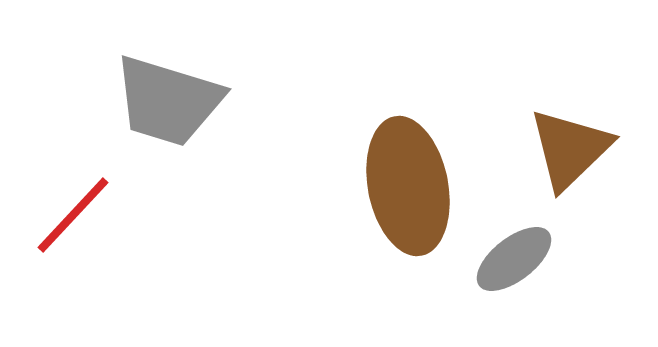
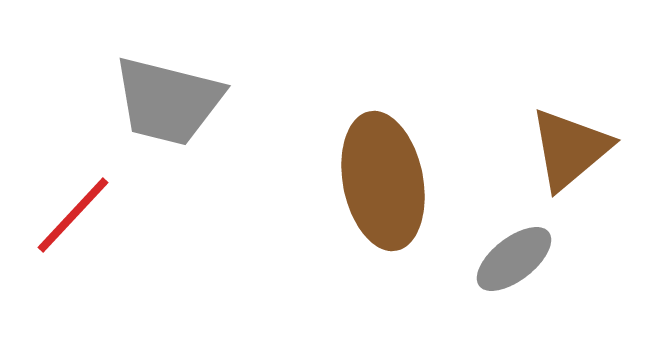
gray trapezoid: rotated 3 degrees counterclockwise
brown triangle: rotated 4 degrees clockwise
brown ellipse: moved 25 px left, 5 px up
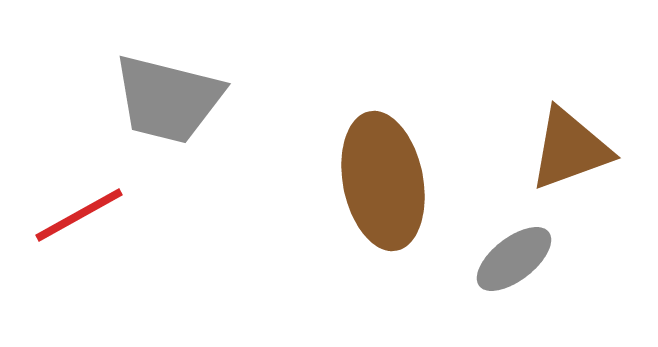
gray trapezoid: moved 2 px up
brown triangle: rotated 20 degrees clockwise
red line: moved 6 px right; rotated 18 degrees clockwise
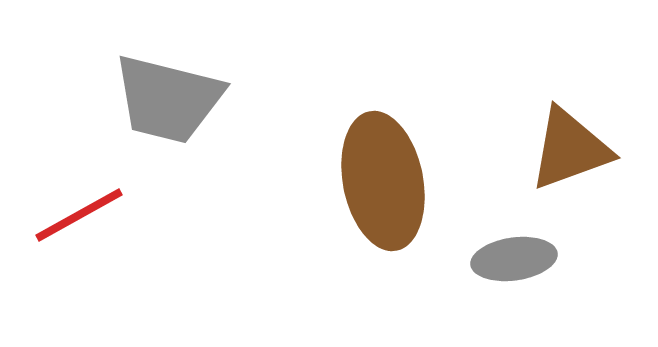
gray ellipse: rotated 30 degrees clockwise
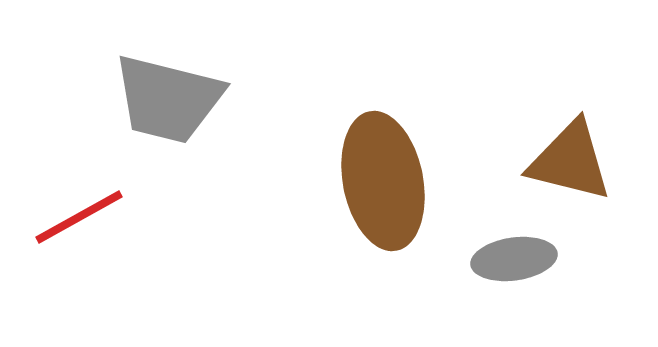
brown triangle: moved 12 px down; rotated 34 degrees clockwise
red line: moved 2 px down
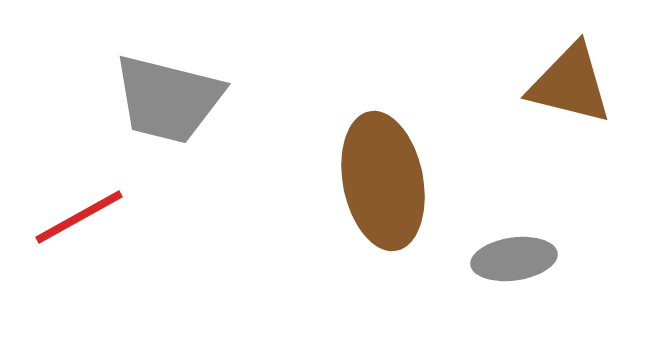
brown triangle: moved 77 px up
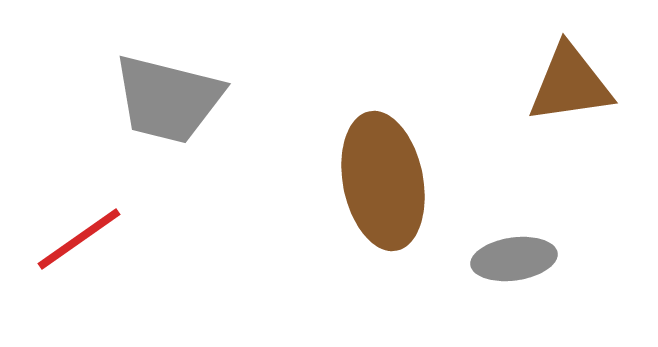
brown triangle: rotated 22 degrees counterclockwise
red line: moved 22 px down; rotated 6 degrees counterclockwise
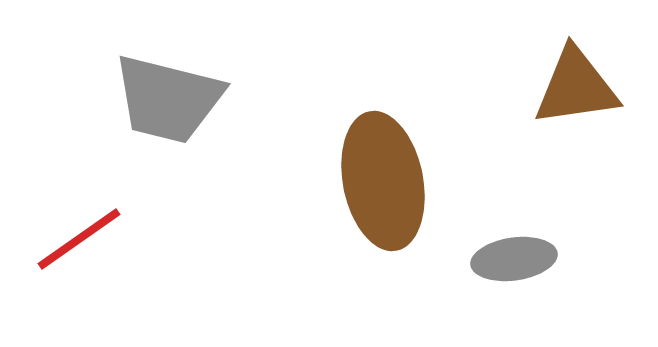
brown triangle: moved 6 px right, 3 px down
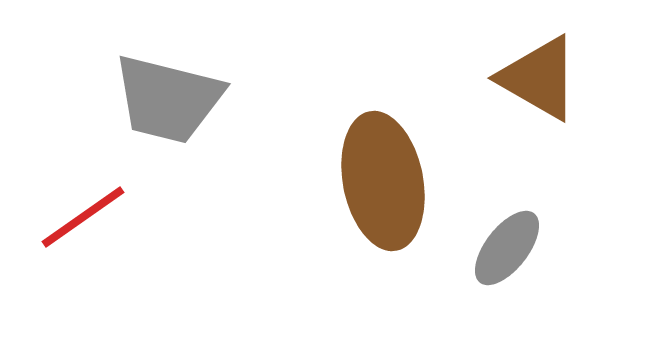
brown triangle: moved 37 px left, 9 px up; rotated 38 degrees clockwise
red line: moved 4 px right, 22 px up
gray ellipse: moved 7 px left, 11 px up; rotated 44 degrees counterclockwise
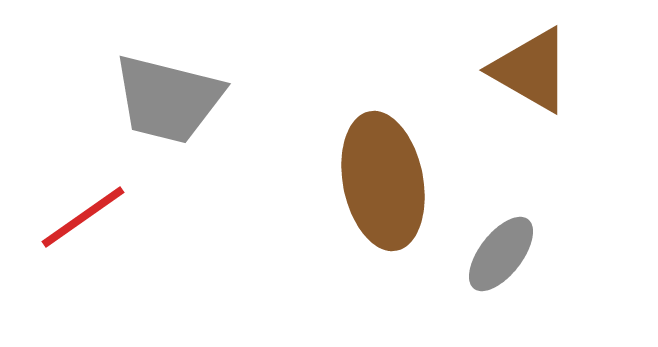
brown triangle: moved 8 px left, 8 px up
gray ellipse: moved 6 px left, 6 px down
